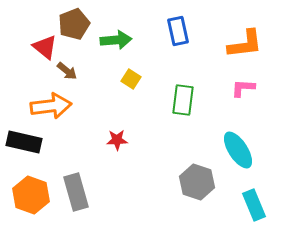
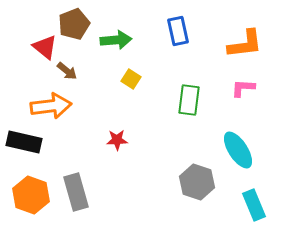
green rectangle: moved 6 px right
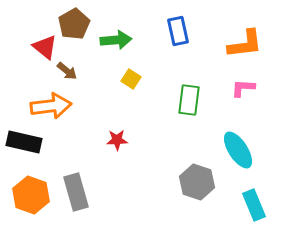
brown pentagon: rotated 8 degrees counterclockwise
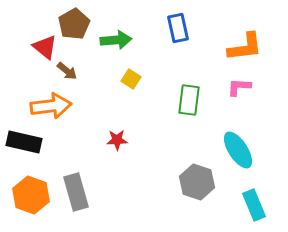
blue rectangle: moved 3 px up
orange L-shape: moved 3 px down
pink L-shape: moved 4 px left, 1 px up
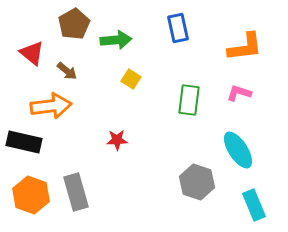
red triangle: moved 13 px left, 6 px down
pink L-shape: moved 6 px down; rotated 15 degrees clockwise
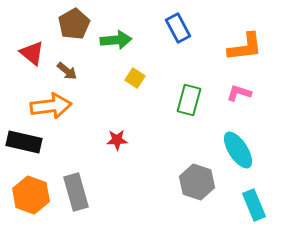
blue rectangle: rotated 16 degrees counterclockwise
yellow square: moved 4 px right, 1 px up
green rectangle: rotated 8 degrees clockwise
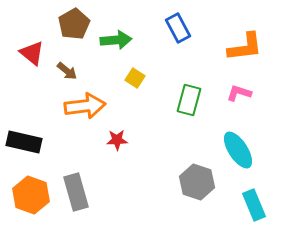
orange arrow: moved 34 px right
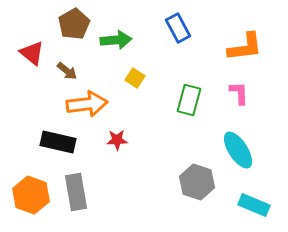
pink L-shape: rotated 70 degrees clockwise
orange arrow: moved 2 px right, 2 px up
black rectangle: moved 34 px right
gray rectangle: rotated 6 degrees clockwise
cyan rectangle: rotated 44 degrees counterclockwise
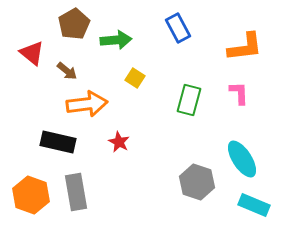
red star: moved 2 px right, 2 px down; rotated 30 degrees clockwise
cyan ellipse: moved 4 px right, 9 px down
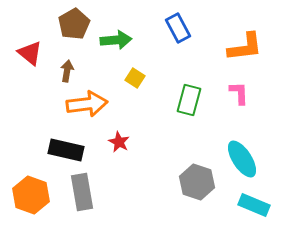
red triangle: moved 2 px left
brown arrow: rotated 120 degrees counterclockwise
black rectangle: moved 8 px right, 8 px down
gray rectangle: moved 6 px right
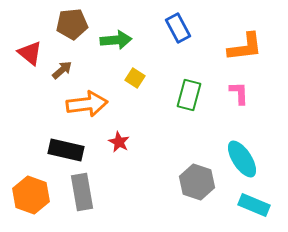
brown pentagon: moved 2 px left; rotated 24 degrees clockwise
brown arrow: moved 5 px left, 1 px up; rotated 40 degrees clockwise
green rectangle: moved 5 px up
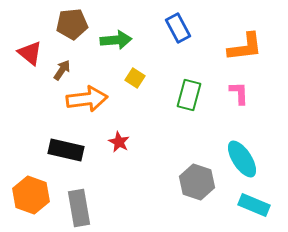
brown arrow: rotated 15 degrees counterclockwise
orange arrow: moved 5 px up
gray rectangle: moved 3 px left, 16 px down
